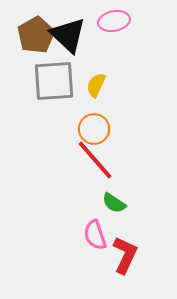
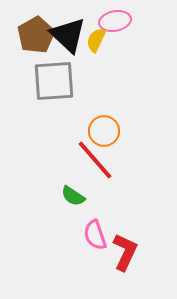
pink ellipse: moved 1 px right
yellow semicircle: moved 45 px up
orange circle: moved 10 px right, 2 px down
green semicircle: moved 41 px left, 7 px up
red L-shape: moved 3 px up
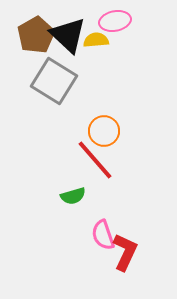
yellow semicircle: rotated 60 degrees clockwise
gray square: rotated 36 degrees clockwise
green semicircle: rotated 50 degrees counterclockwise
pink semicircle: moved 8 px right
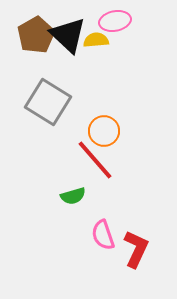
gray square: moved 6 px left, 21 px down
red L-shape: moved 11 px right, 3 px up
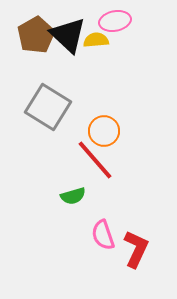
gray square: moved 5 px down
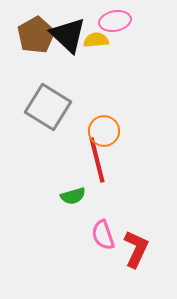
red line: moved 2 px right; rotated 27 degrees clockwise
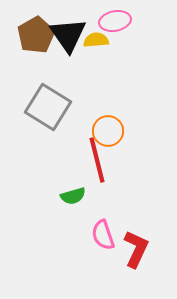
black triangle: rotated 12 degrees clockwise
orange circle: moved 4 px right
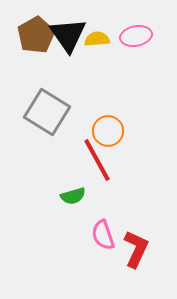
pink ellipse: moved 21 px right, 15 px down
yellow semicircle: moved 1 px right, 1 px up
gray square: moved 1 px left, 5 px down
red line: rotated 15 degrees counterclockwise
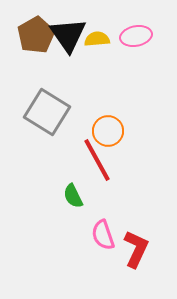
green semicircle: rotated 80 degrees clockwise
